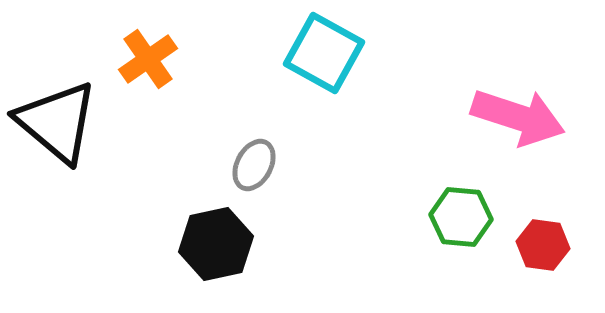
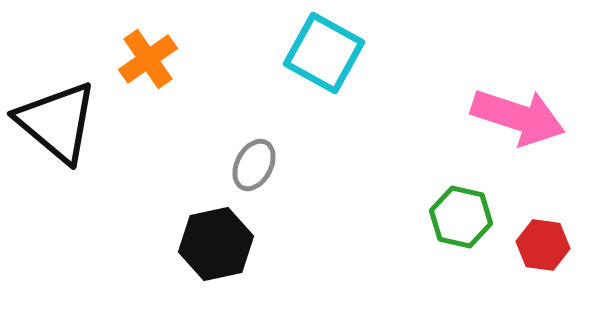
green hexagon: rotated 8 degrees clockwise
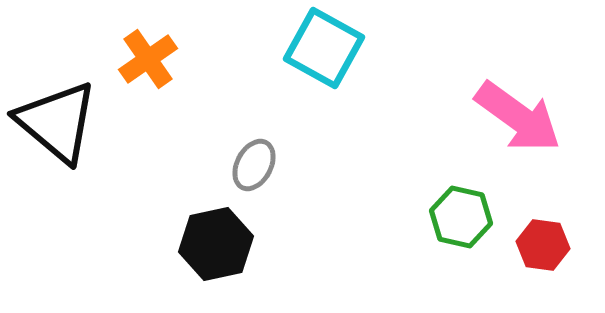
cyan square: moved 5 px up
pink arrow: rotated 18 degrees clockwise
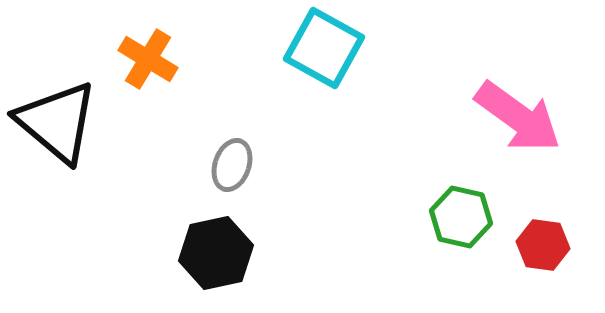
orange cross: rotated 24 degrees counterclockwise
gray ellipse: moved 22 px left; rotated 9 degrees counterclockwise
black hexagon: moved 9 px down
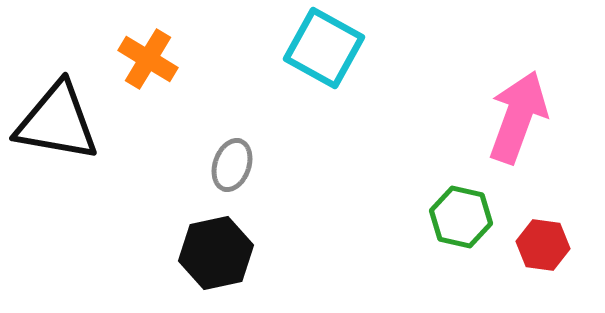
pink arrow: rotated 106 degrees counterclockwise
black triangle: rotated 30 degrees counterclockwise
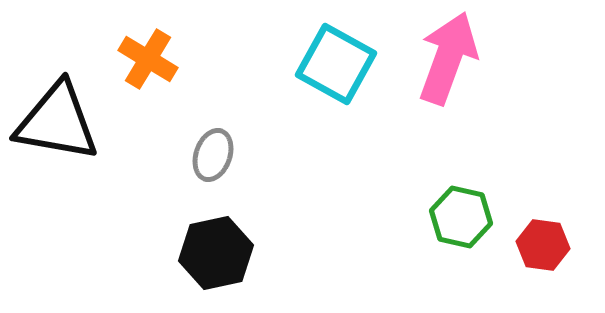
cyan square: moved 12 px right, 16 px down
pink arrow: moved 70 px left, 59 px up
gray ellipse: moved 19 px left, 10 px up
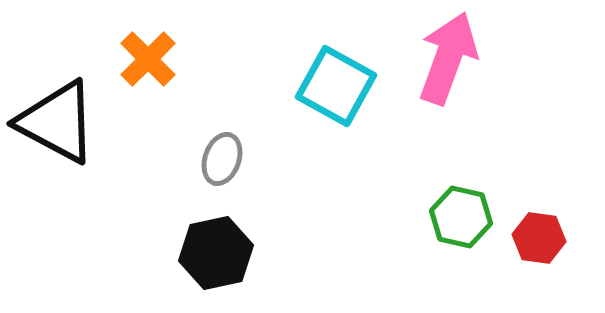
orange cross: rotated 14 degrees clockwise
cyan square: moved 22 px down
black triangle: rotated 18 degrees clockwise
gray ellipse: moved 9 px right, 4 px down
red hexagon: moved 4 px left, 7 px up
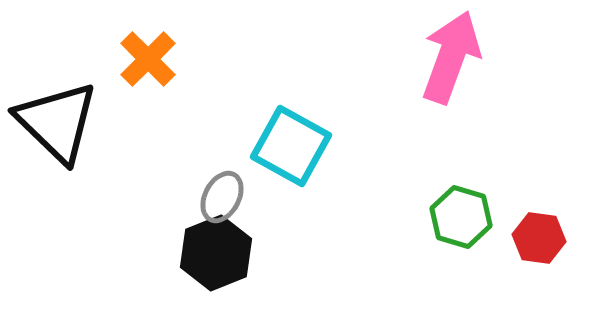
pink arrow: moved 3 px right, 1 px up
cyan square: moved 45 px left, 60 px down
black triangle: rotated 16 degrees clockwise
gray ellipse: moved 38 px down; rotated 9 degrees clockwise
green hexagon: rotated 4 degrees clockwise
black hexagon: rotated 10 degrees counterclockwise
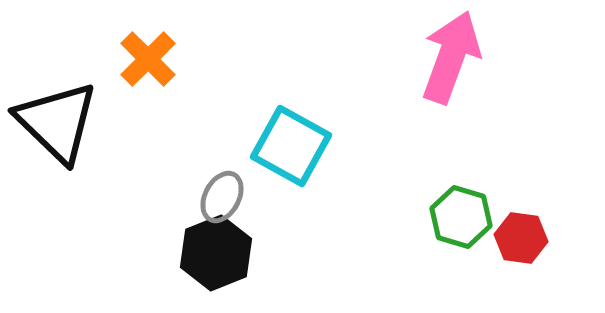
red hexagon: moved 18 px left
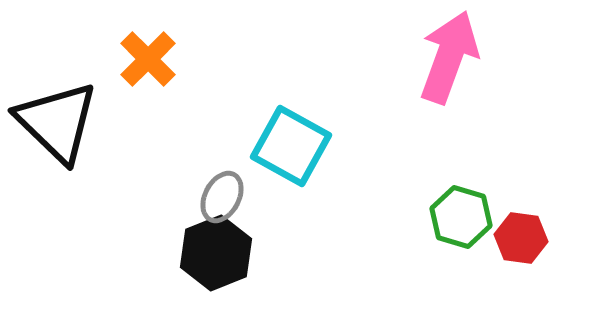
pink arrow: moved 2 px left
